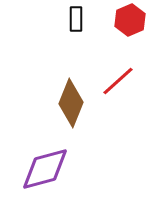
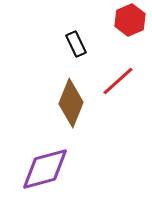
black rectangle: moved 25 px down; rotated 25 degrees counterclockwise
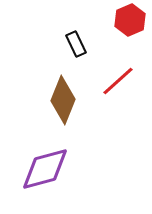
brown diamond: moved 8 px left, 3 px up
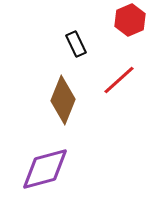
red line: moved 1 px right, 1 px up
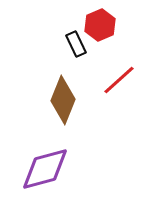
red hexagon: moved 30 px left, 5 px down
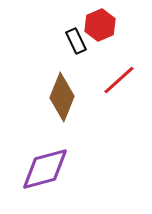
black rectangle: moved 3 px up
brown diamond: moved 1 px left, 3 px up
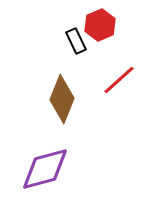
brown diamond: moved 2 px down
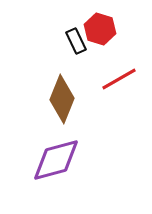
red hexagon: moved 4 px down; rotated 20 degrees counterclockwise
red line: moved 1 px up; rotated 12 degrees clockwise
purple diamond: moved 11 px right, 9 px up
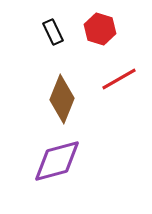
black rectangle: moved 23 px left, 9 px up
purple diamond: moved 1 px right, 1 px down
